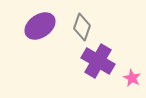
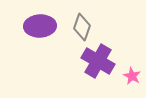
purple ellipse: rotated 32 degrees clockwise
pink star: moved 2 px up
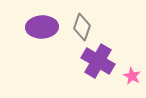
purple ellipse: moved 2 px right, 1 px down
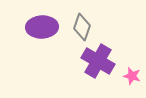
pink star: rotated 12 degrees counterclockwise
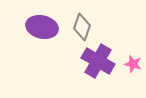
purple ellipse: rotated 16 degrees clockwise
pink star: moved 1 px right, 12 px up
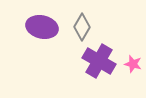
gray diamond: rotated 12 degrees clockwise
purple cross: moved 1 px right
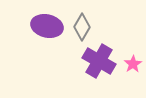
purple ellipse: moved 5 px right, 1 px up
pink star: rotated 24 degrees clockwise
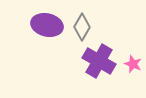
purple ellipse: moved 1 px up
pink star: rotated 18 degrees counterclockwise
